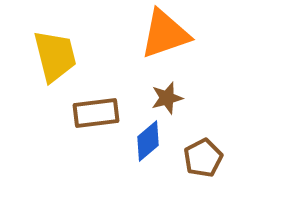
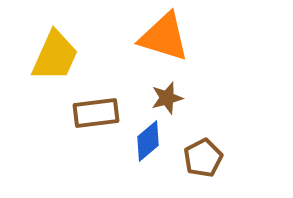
orange triangle: moved 1 px left, 3 px down; rotated 36 degrees clockwise
yellow trapezoid: rotated 38 degrees clockwise
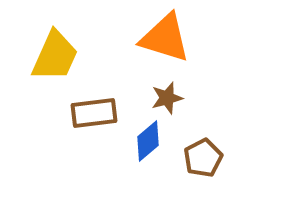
orange triangle: moved 1 px right, 1 px down
brown rectangle: moved 2 px left
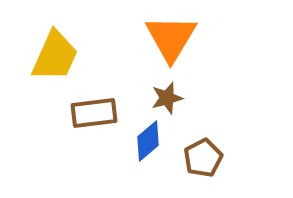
orange triangle: moved 6 px right; rotated 44 degrees clockwise
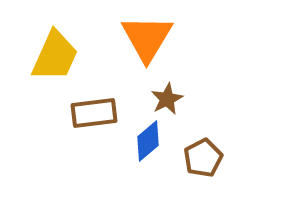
orange triangle: moved 24 px left
brown star: moved 1 px down; rotated 12 degrees counterclockwise
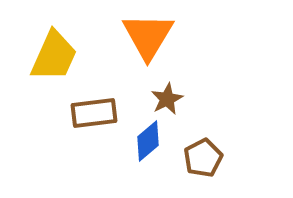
orange triangle: moved 1 px right, 2 px up
yellow trapezoid: moved 1 px left
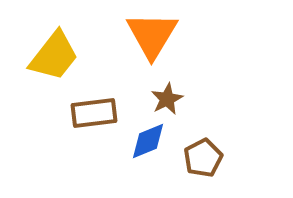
orange triangle: moved 4 px right, 1 px up
yellow trapezoid: rotated 14 degrees clockwise
blue diamond: rotated 18 degrees clockwise
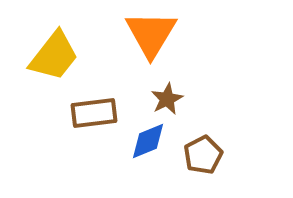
orange triangle: moved 1 px left, 1 px up
brown pentagon: moved 3 px up
